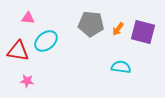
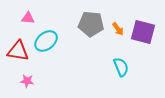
orange arrow: rotated 72 degrees counterclockwise
cyan semicircle: rotated 60 degrees clockwise
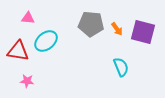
orange arrow: moved 1 px left
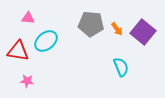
purple square: rotated 25 degrees clockwise
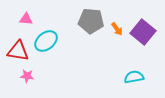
pink triangle: moved 2 px left, 1 px down
gray pentagon: moved 3 px up
cyan semicircle: moved 13 px right, 10 px down; rotated 78 degrees counterclockwise
pink star: moved 5 px up
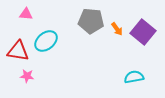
pink triangle: moved 5 px up
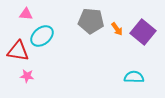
cyan ellipse: moved 4 px left, 5 px up
cyan semicircle: rotated 12 degrees clockwise
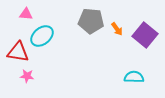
purple square: moved 2 px right, 3 px down
red triangle: moved 1 px down
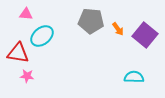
orange arrow: moved 1 px right
red triangle: moved 1 px down
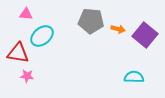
orange arrow: rotated 40 degrees counterclockwise
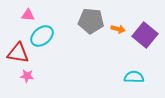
pink triangle: moved 2 px right, 1 px down
